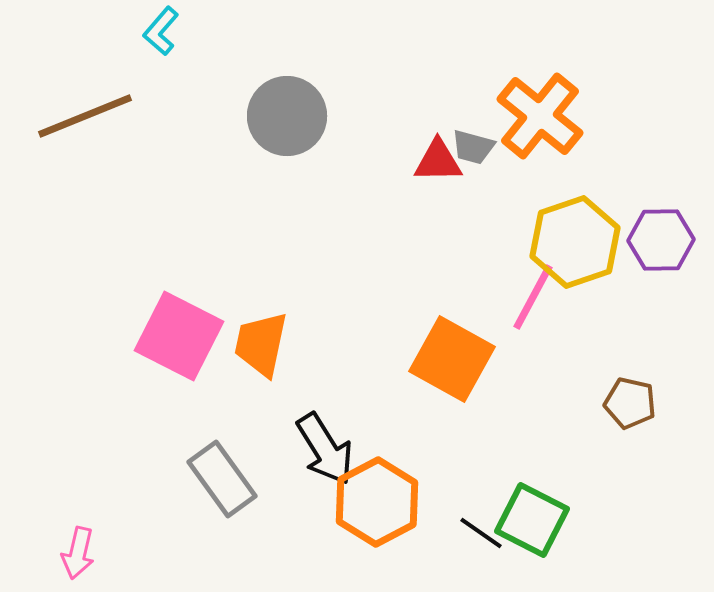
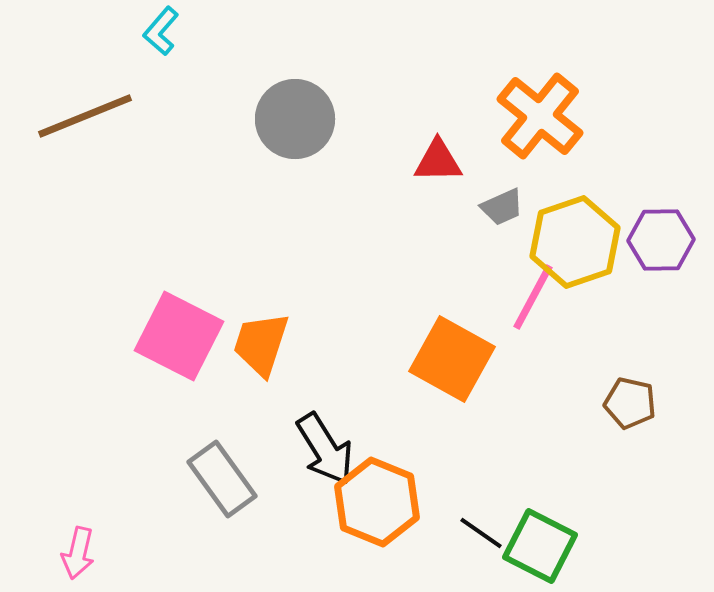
gray circle: moved 8 px right, 3 px down
gray trapezoid: moved 29 px right, 60 px down; rotated 39 degrees counterclockwise
orange trapezoid: rotated 6 degrees clockwise
orange hexagon: rotated 10 degrees counterclockwise
green square: moved 8 px right, 26 px down
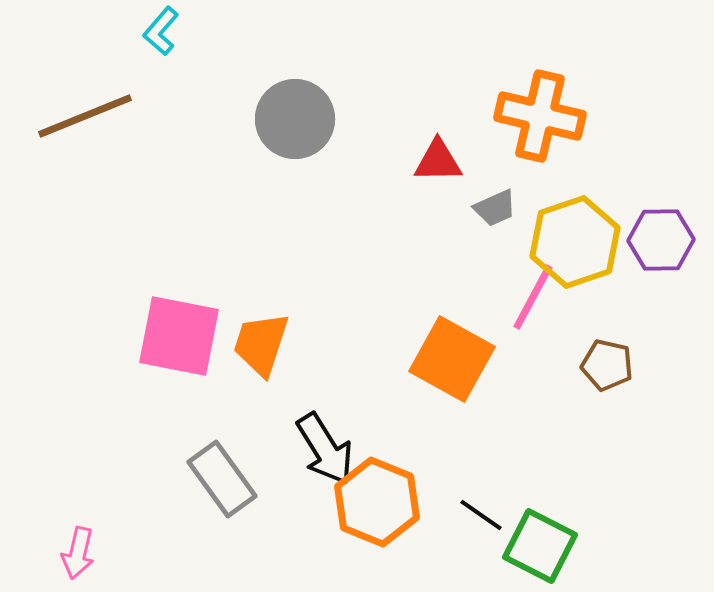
orange cross: rotated 26 degrees counterclockwise
gray trapezoid: moved 7 px left, 1 px down
pink square: rotated 16 degrees counterclockwise
brown pentagon: moved 23 px left, 38 px up
black line: moved 18 px up
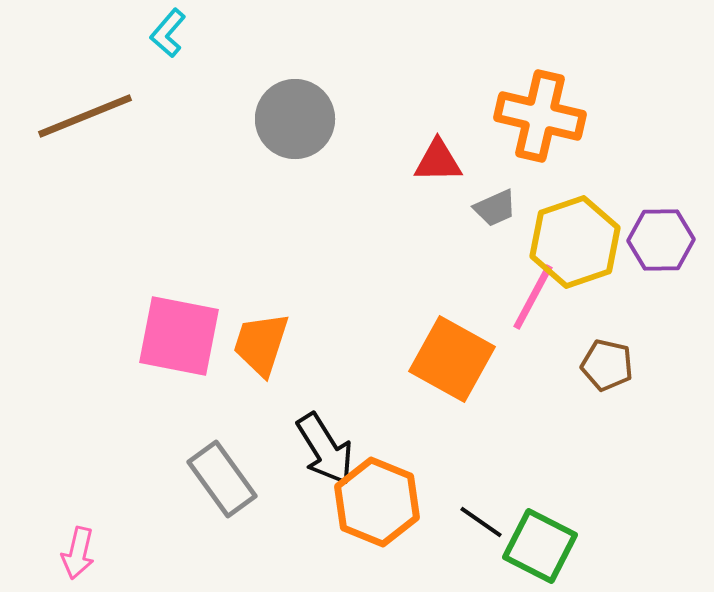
cyan L-shape: moved 7 px right, 2 px down
black line: moved 7 px down
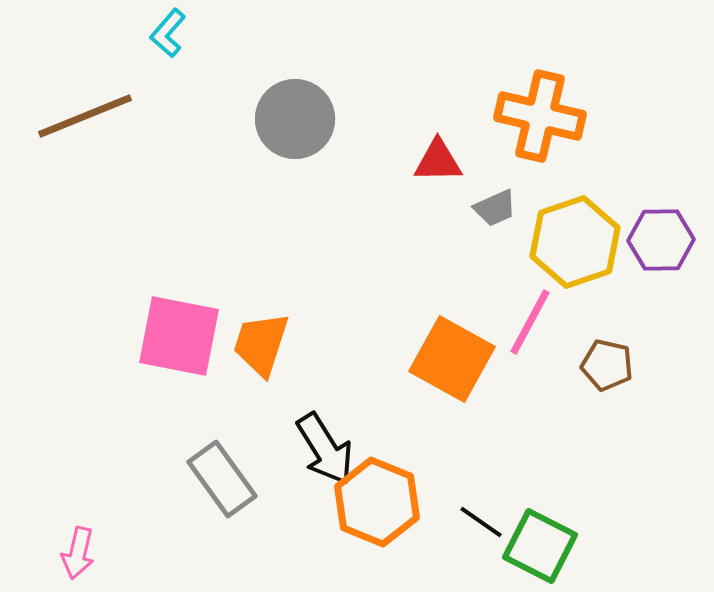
pink line: moved 3 px left, 25 px down
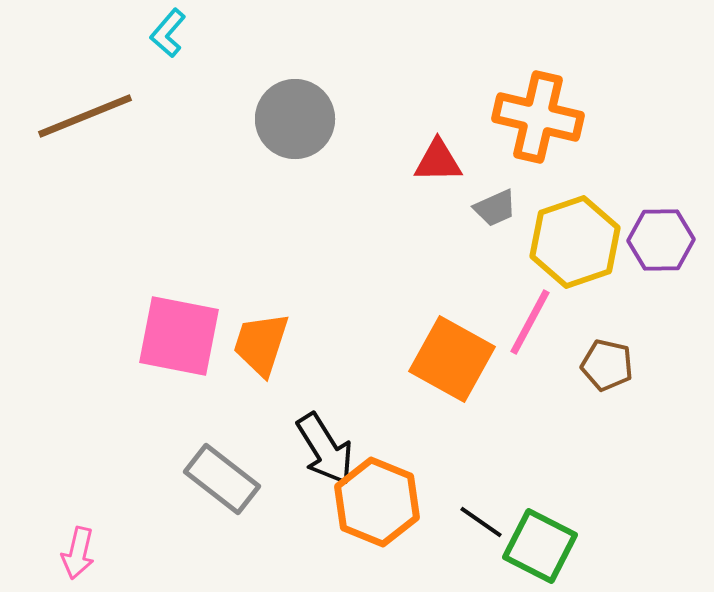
orange cross: moved 2 px left, 1 px down
gray rectangle: rotated 16 degrees counterclockwise
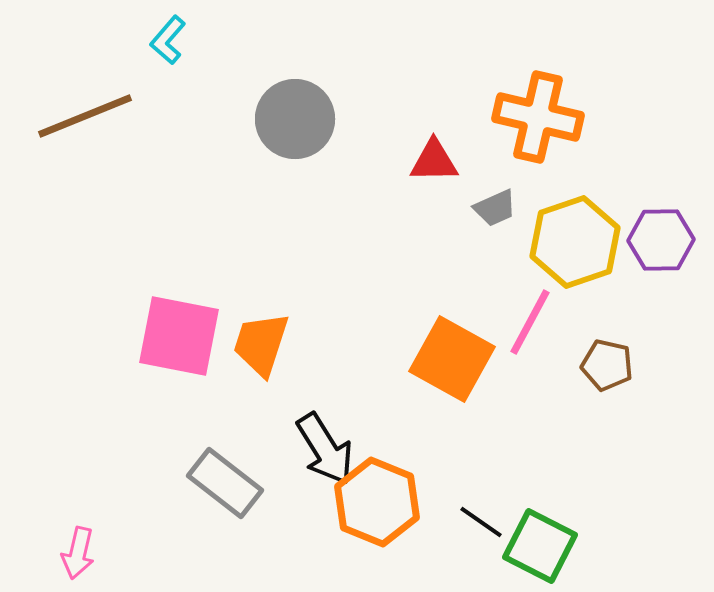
cyan L-shape: moved 7 px down
red triangle: moved 4 px left
gray rectangle: moved 3 px right, 4 px down
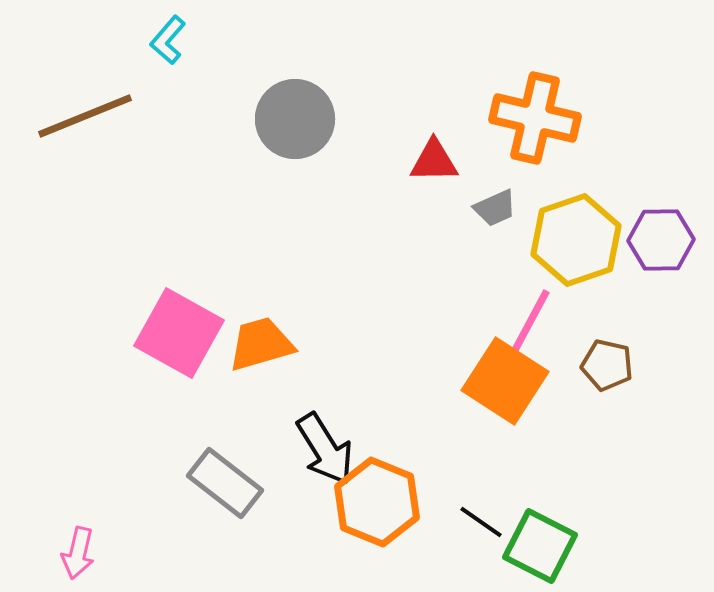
orange cross: moved 3 px left, 1 px down
yellow hexagon: moved 1 px right, 2 px up
pink square: moved 3 px up; rotated 18 degrees clockwise
orange trapezoid: rotated 56 degrees clockwise
orange square: moved 53 px right, 22 px down; rotated 4 degrees clockwise
